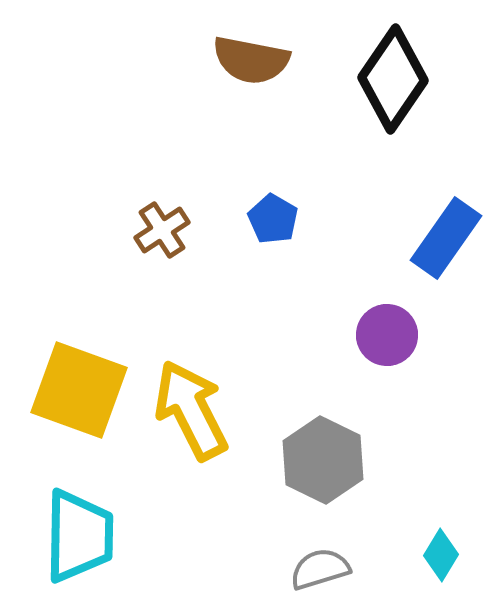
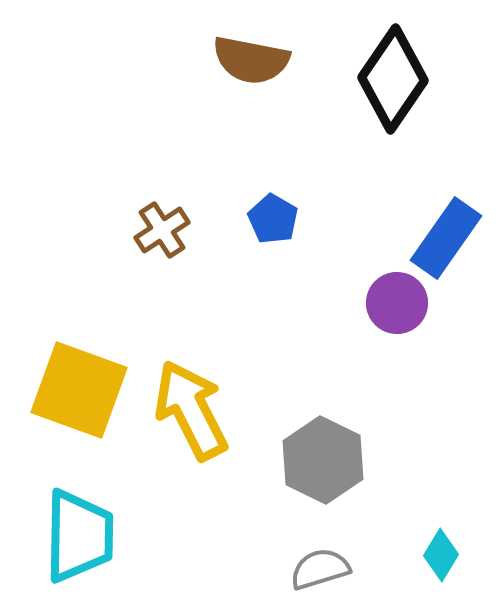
purple circle: moved 10 px right, 32 px up
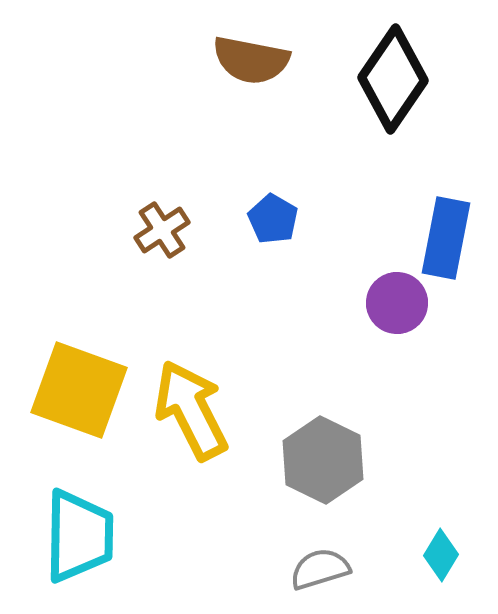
blue rectangle: rotated 24 degrees counterclockwise
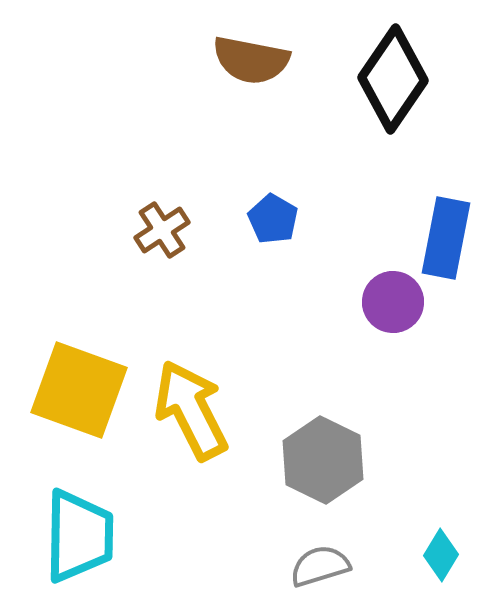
purple circle: moved 4 px left, 1 px up
gray semicircle: moved 3 px up
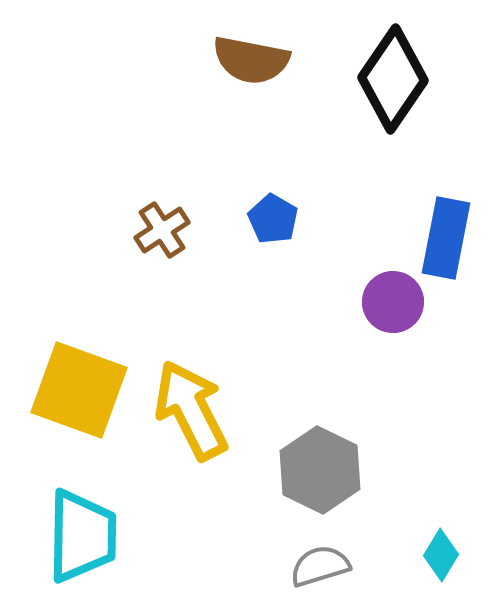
gray hexagon: moved 3 px left, 10 px down
cyan trapezoid: moved 3 px right
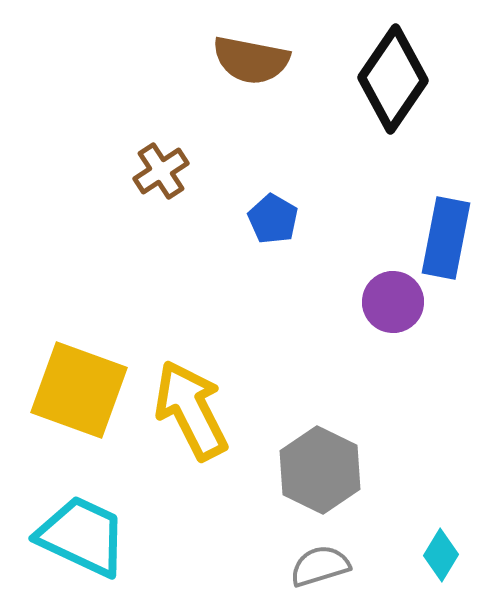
brown cross: moved 1 px left, 59 px up
cyan trapezoid: rotated 66 degrees counterclockwise
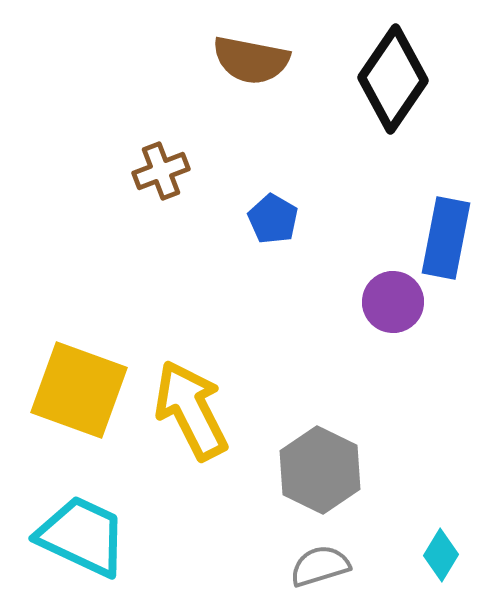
brown cross: rotated 12 degrees clockwise
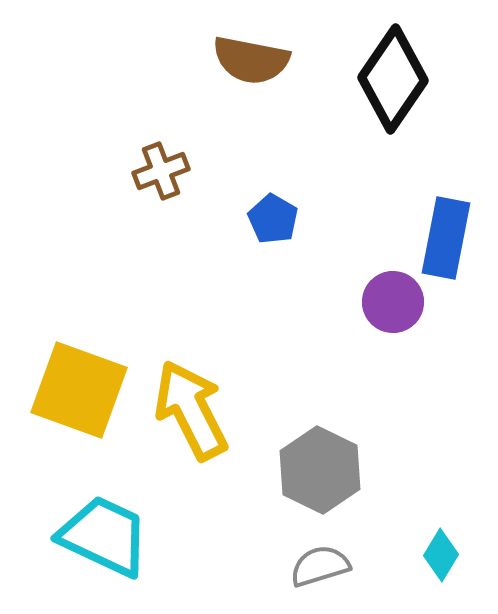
cyan trapezoid: moved 22 px right
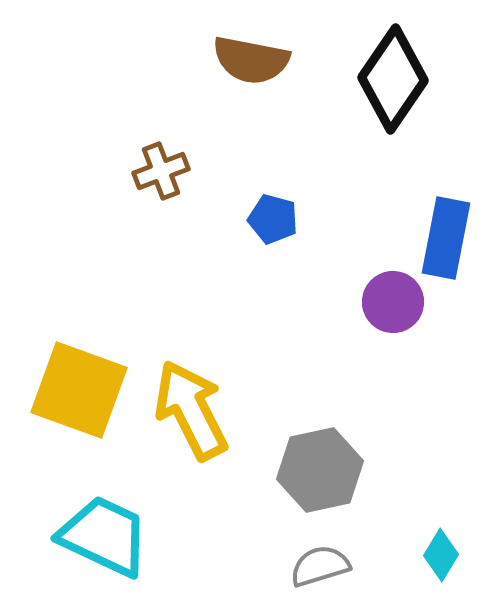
blue pentagon: rotated 15 degrees counterclockwise
gray hexagon: rotated 22 degrees clockwise
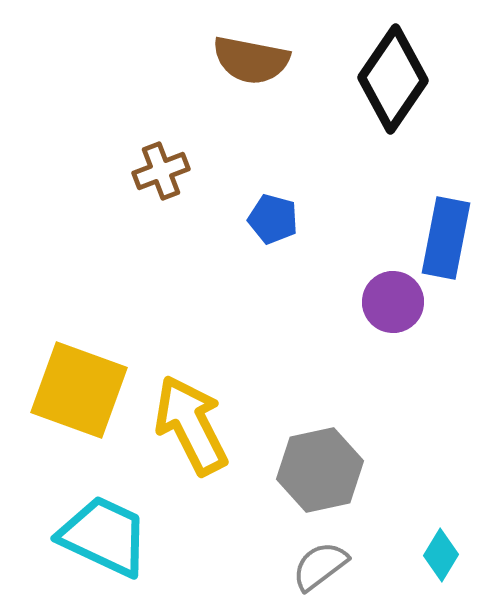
yellow arrow: moved 15 px down
gray semicircle: rotated 20 degrees counterclockwise
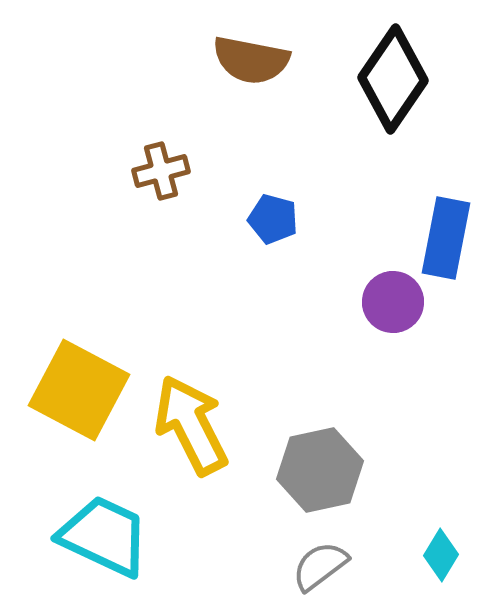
brown cross: rotated 6 degrees clockwise
yellow square: rotated 8 degrees clockwise
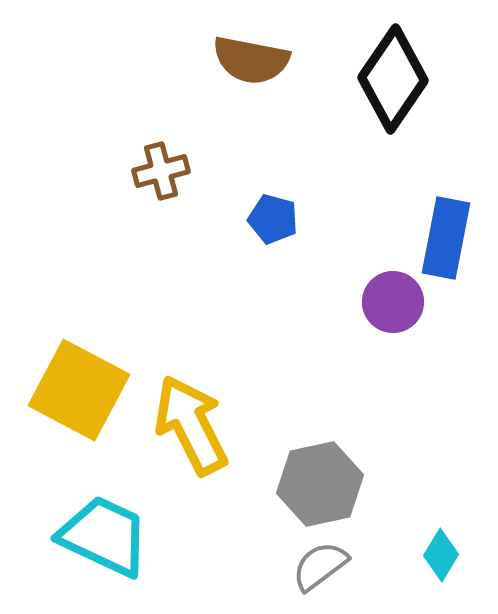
gray hexagon: moved 14 px down
